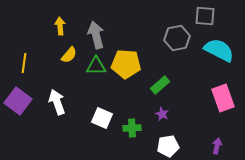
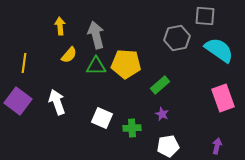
cyan semicircle: rotated 8 degrees clockwise
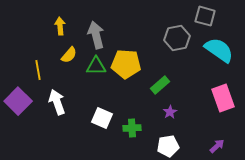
gray square: rotated 10 degrees clockwise
yellow line: moved 14 px right, 7 px down; rotated 18 degrees counterclockwise
purple square: rotated 8 degrees clockwise
purple star: moved 8 px right, 2 px up; rotated 16 degrees clockwise
purple arrow: rotated 35 degrees clockwise
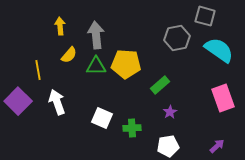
gray arrow: rotated 8 degrees clockwise
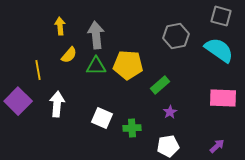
gray square: moved 16 px right
gray hexagon: moved 1 px left, 2 px up
yellow pentagon: moved 2 px right, 1 px down
pink rectangle: rotated 68 degrees counterclockwise
white arrow: moved 2 px down; rotated 25 degrees clockwise
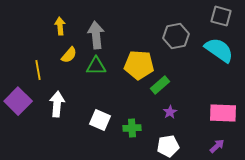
yellow pentagon: moved 11 px right
pink rectangle: moved 15 px down
white square: moved 2 px left, 2 px down
